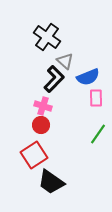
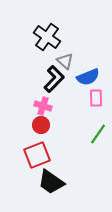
red square: moved 3 px right; rotated 12 degrees clockwise
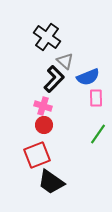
red circle: moved 3 px right
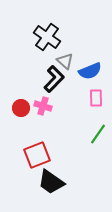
blue semicircle: moved 2 px right, 6 px up
red circle: moved 23 px left, 17 px up
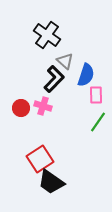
black cross: moved 2 px up
blue semicircle: moved 4 px left, 4 px down; rotated 50 degrees counterclockwise
pink rectangle: moved 3 px up
green line: moved 12 px up
red square: moved 3 px right, 4 px down; rotated 12 degrees counterclockwise
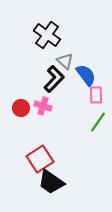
blue semicircle: rotated 55 degrees counterclockwise
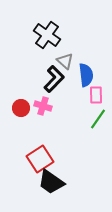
blue semicircle: rotated 30 degrees clockwise
green line: moved 3 px up
